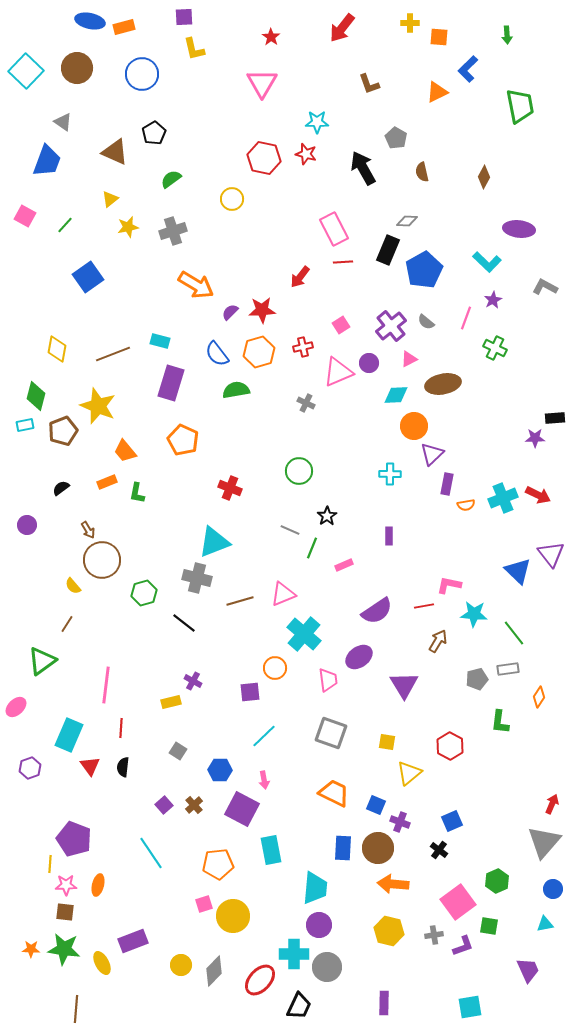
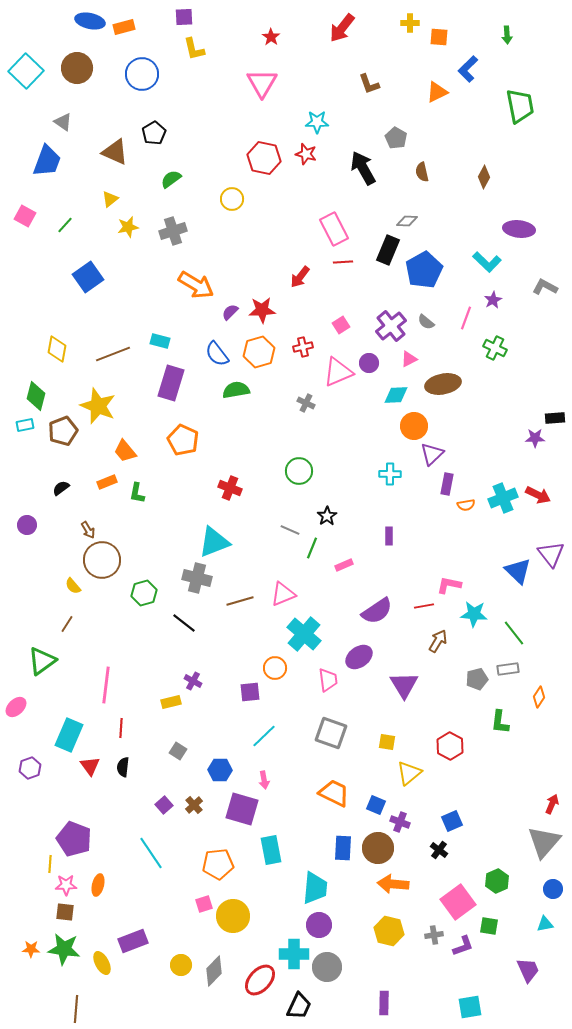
purple square at (242, 809): rotated 12 degrees counterclockwise
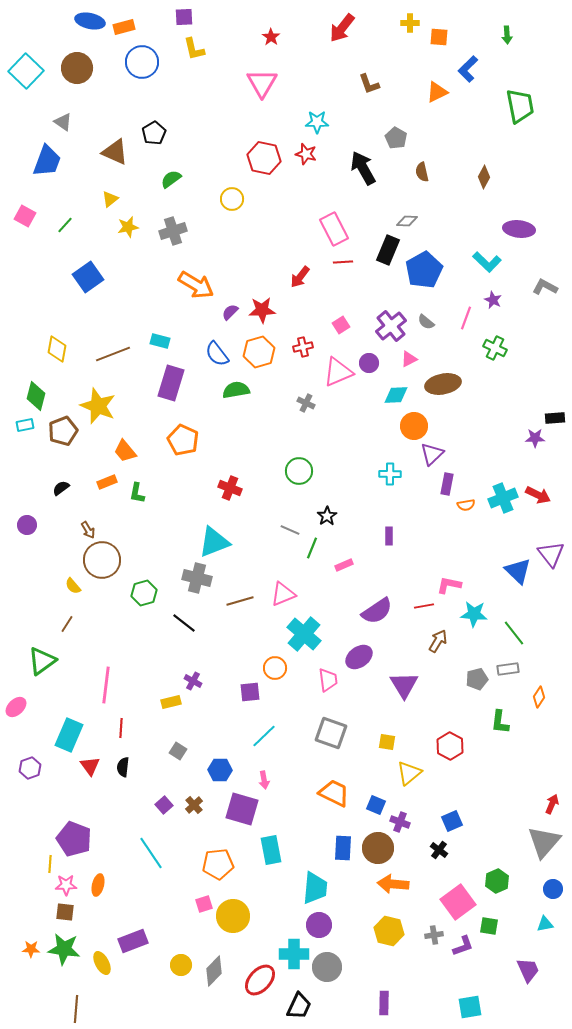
blue circle at (142, 74): moved 12 px up
purple star at (493, 300): rotated 18 degrees counterclockwise
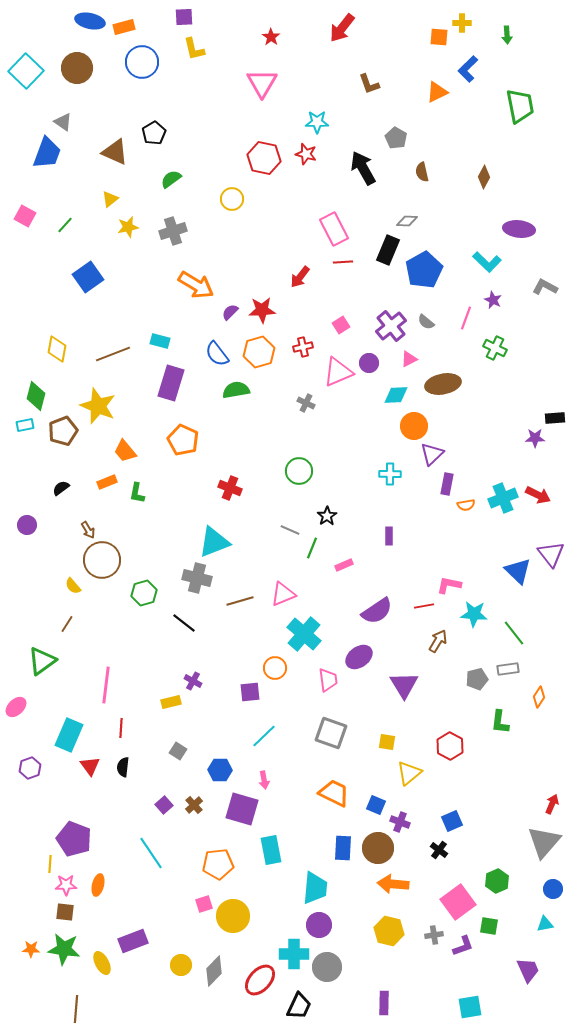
yellow cross at (410, 23): moved 52 px right
blue trapezoid at (47, 161): moved 8 px up
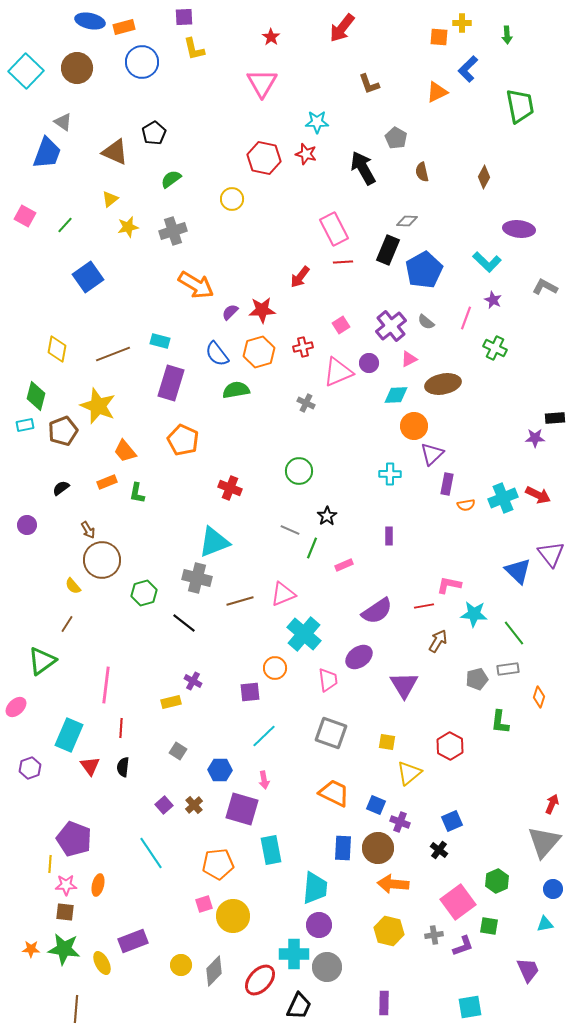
orange diamond at (539, 697): rotated 15 degrees counterclockwise
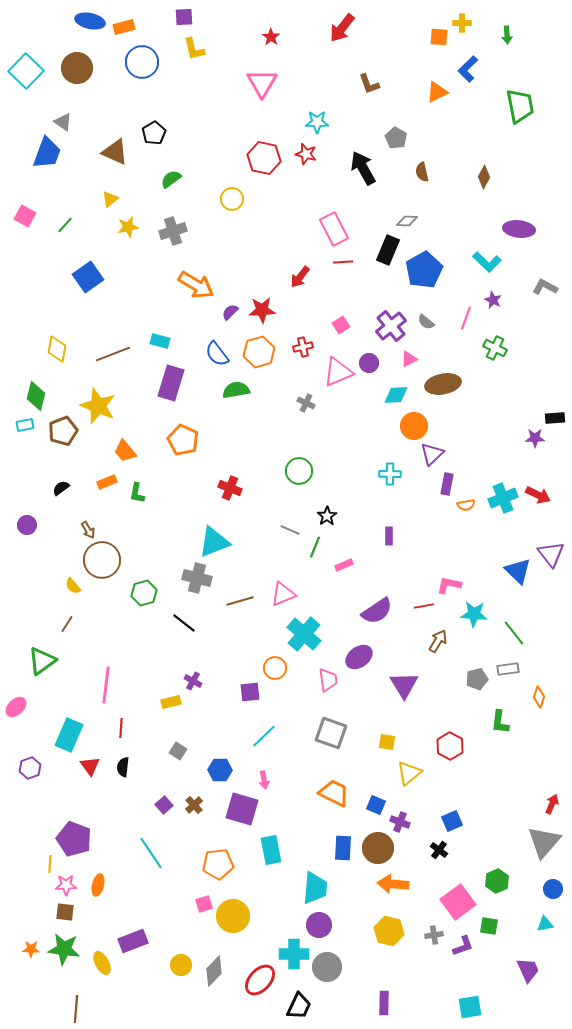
green line at (312, 548): moved 3 px right, 1 px up
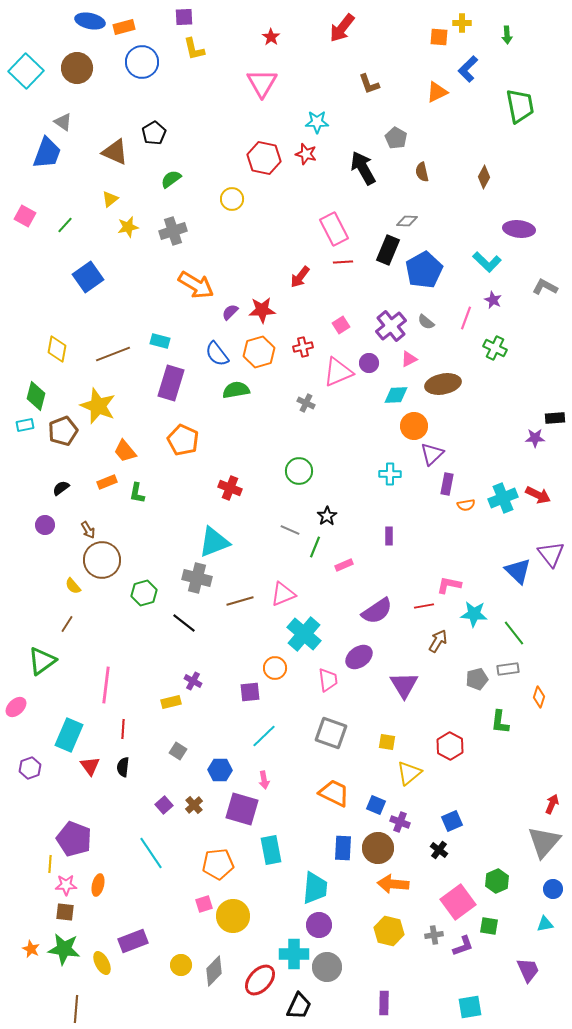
purple circle at (27, 525): moved 18 px right
red line at (121, 728): moved 2 px right, 1 px down
orange star at (31, 949): rotated 24 degrees clockwise
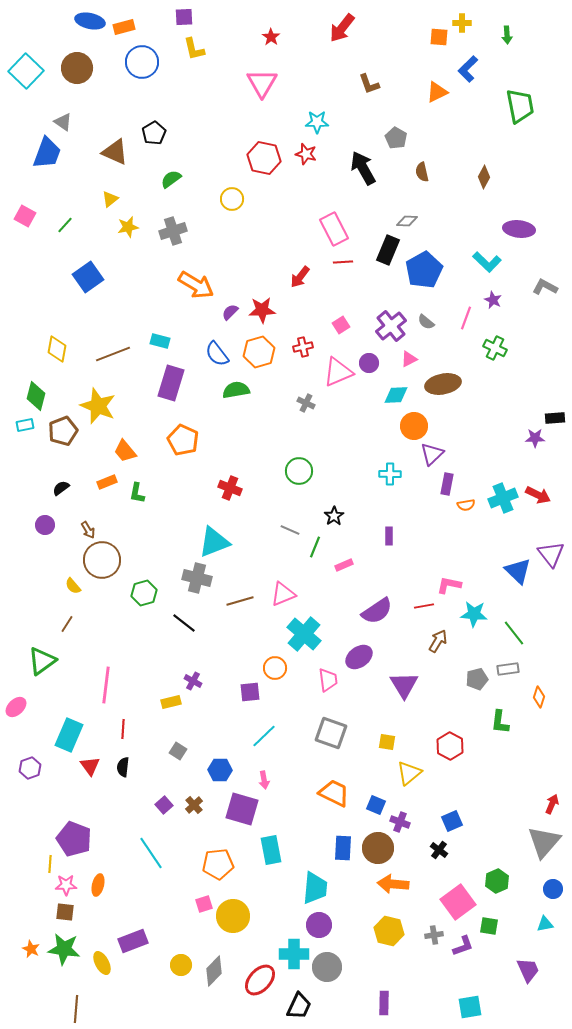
black star at (327, 516): moved 7 px right
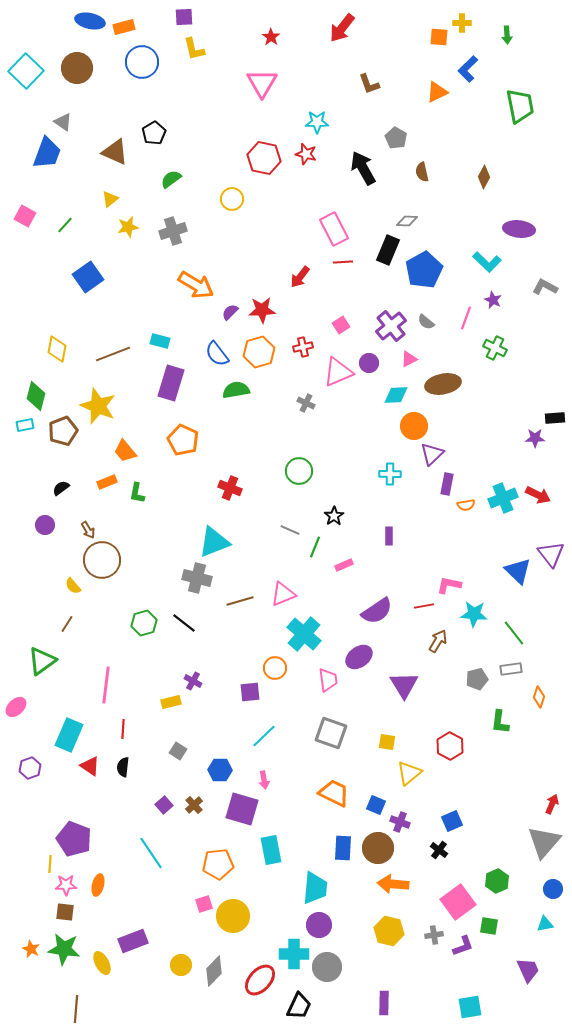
green hexagon at (144, 593): moved 30 px down
gray rectangle at (508, 669): moved 3 px right
red triangle at (90, 766): rotated 20 degrees counterclockwise
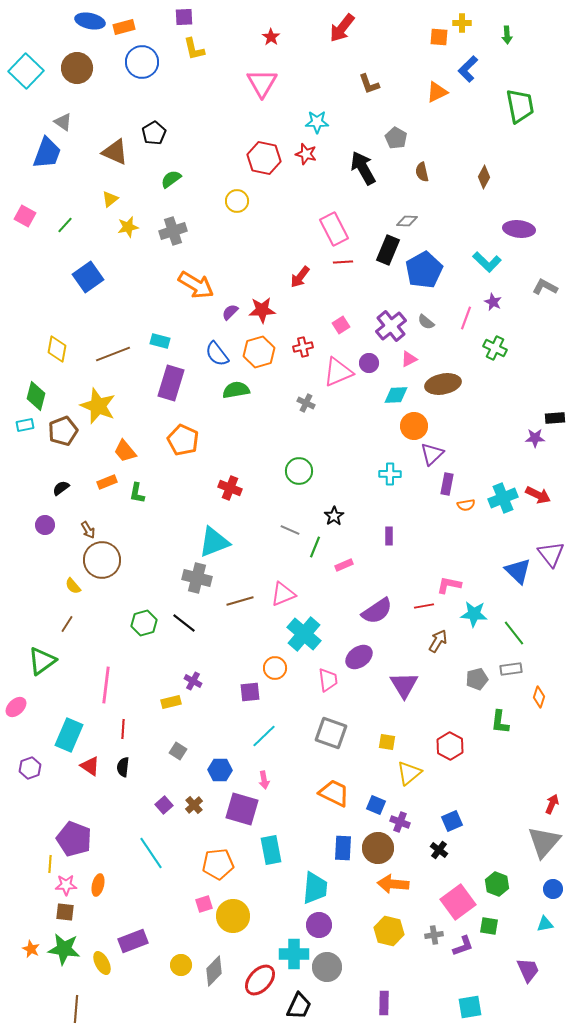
yellow circle at (232, 199): moved 5 px right, 2 px down
purple star at (493, 300): moved 2 px down
green hexagon at (497, 881): moved 3 px down; rotated 15 degrees counterclockwise
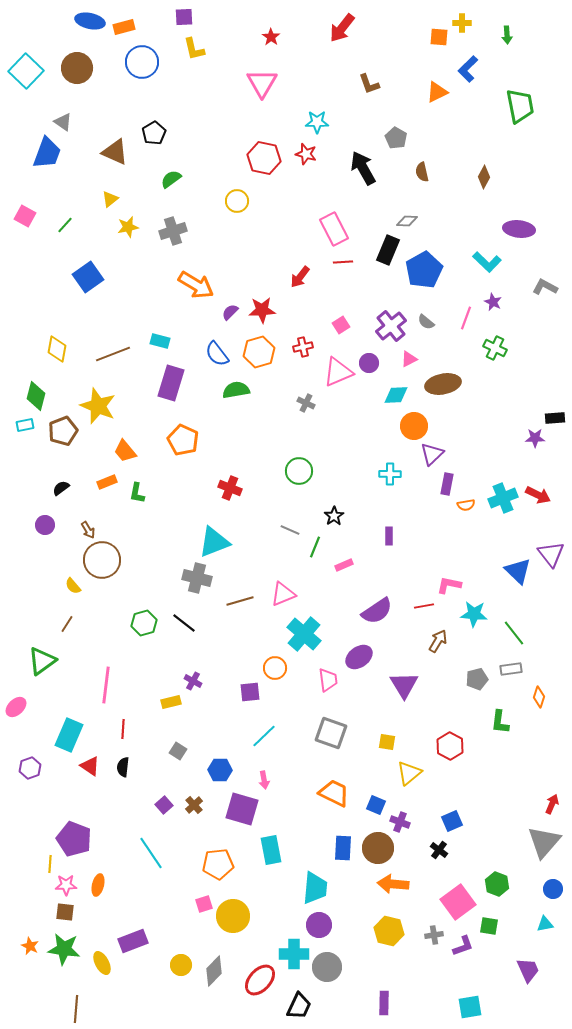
orange star at (31, 949): moved 1 px left, 3 px up
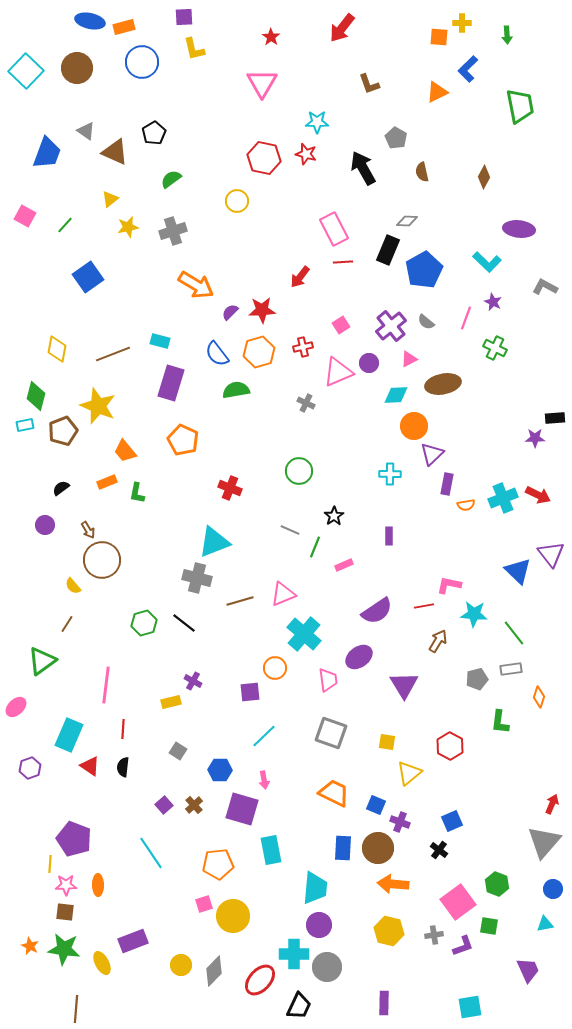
gray triangle at (63, 122): moved 23 px right, 9 px down
orange ellipse at (98, 885): rotated 15 degrees counterclockwise
